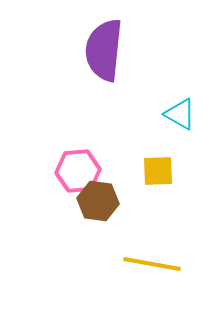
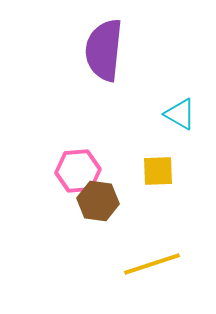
yellow line: rotated 28 degrees counterclockwise
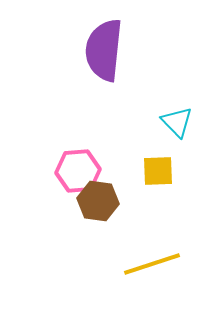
cyan triangle: moved 3 px left, 8 px down; rotated 16 degrees clockwise
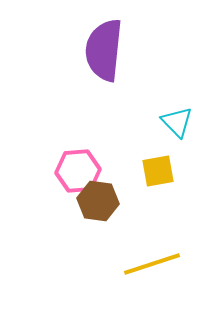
yellow square: rotated 8 degrees counterclockwise
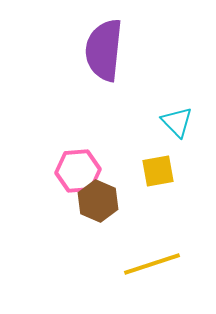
brown hexagon: rotated 15 degrees clockwise
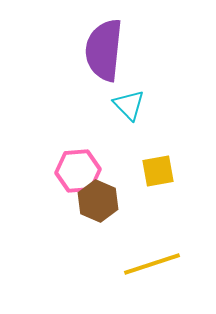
cyan triangle: moved 48 px left, 17 px up
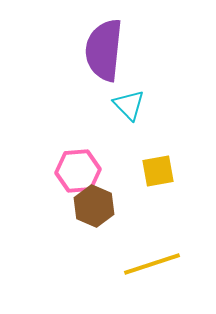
brown hexagon: moved 4 px left, 5 px down
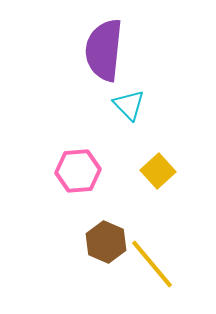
yellow square: rotated 32 degrees counterclockwise
brown hexagon: moved 12 px right, 36 px down
yellow line: rotated 68 degrees clockwise
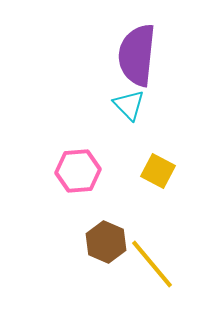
purple semicircle: moved 33 px right, 5 px down
yellow square: rotated 20 degrees counterclockwise
